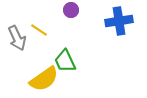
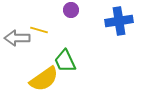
yellow line: rotated 18 degrees counterclockwise
gray arrow: rotated 115 degrees clockwise
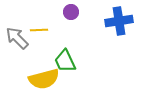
purple circle: moved 2 px down
yellow line: rotated 18 degrees counterclockwise
gray arrow: rotated 45 degrees clockwise
yellow semicircle: rotated 20 degrees clockwise
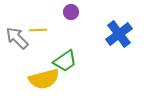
blue cross: moved 13 px down; rotated 28 degrees counterclockwise
yellow line: moved 1 px left
green trapezoid: rotated 100 degrees counterclockwise
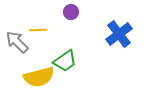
gray arrow: moved 4 px down
yellow semicircle: moved 5 px left, 2 px up
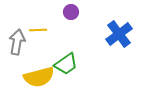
gray arrow: rotated 55 degrees clockwise
green trapezoid: moved 1 px right, 3 px down
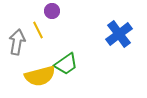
purple circle: moved 19 px left, 1 px up
yellow line: rotated 66 degrees clockwise
yellow semicircle: moved 1 px right, 1 px up
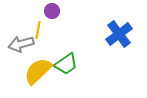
yellow line: rotated 36 degrees clockwise
gray arrow: moved 4 px right, 2 px down; rotated 115 degrees counterclockwise
yellow semicircle: moved 2 px left, 5 px up; rotated 152 degrees clockwise
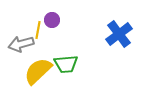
purple circle: moved 9 px down
green trapezoid: rotated 30 degrees clockwise
